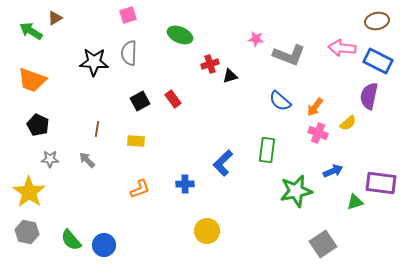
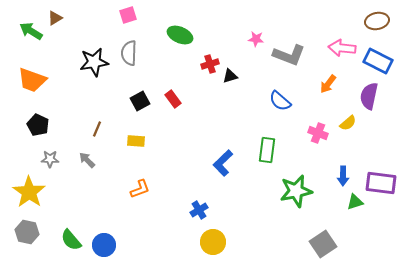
black star: rotated 12 degrees counterclockwise
orange arrow: moved 13 px right, 23 px up
brown line: rotated 14 degrees clockwise
blue arrow: moved 10 px right, 5 px down; rotated 114 degrees clockwise
blue cross: moved 14 px right, 26 px down; rotated 30 degrees counterclockwise
yellow circle: moved 6 px right, 11 px down
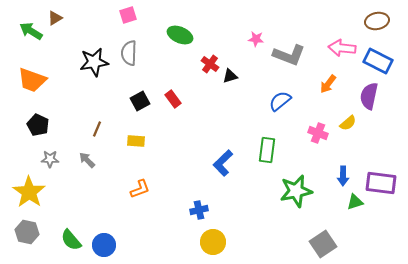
red cross: rotated 36 degrees counterclockwise
blue semicircle: rotated 100 degrees clockwise
blue cross: rotated 18 degrees clockwise
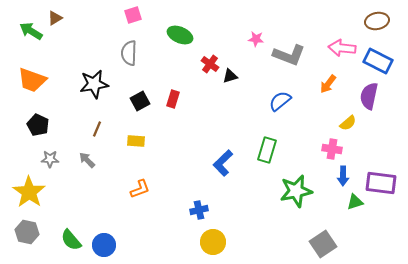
pink square: moved 5 px right
black star: moved 22 px down
red rectangle: rotated 54 degrees clockwise
pink cross: moved 14 px right, 16 px down; rotated 12 degrees counterclockwise
green rectangle: rotated 10 degrees clockwise
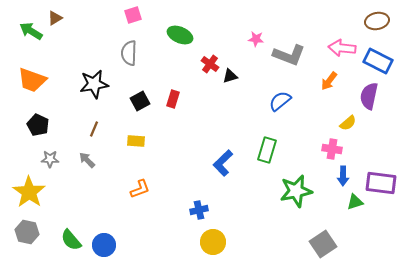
orange arrow: moved 1 px right, 3 px up
brown line: moved 3 px left
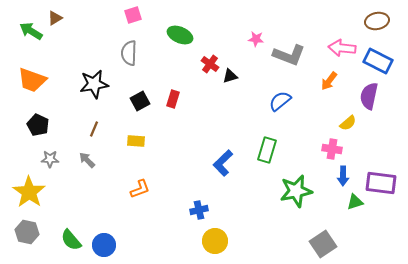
yellow circle: moved 2 px right, 1 px up
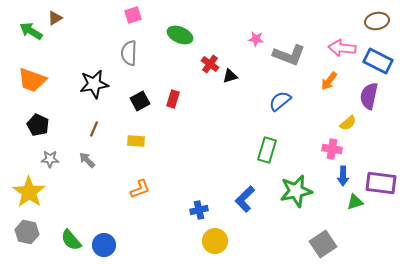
blue L-shape: moved 22 px right, 36 px down
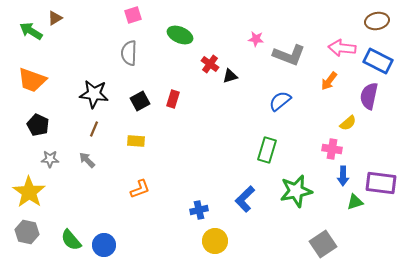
black star: moved 10 px down; rotated 16 degrees clockwise
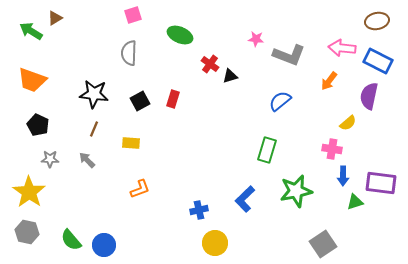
yellow rectangle: moved 5 px left, 2 px down
yellow circle: moved 2 px down
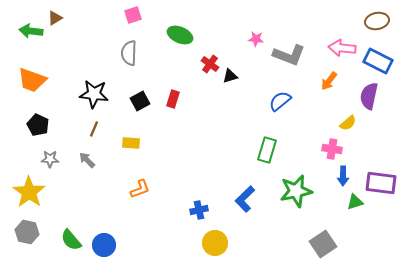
green arrow: rotated 25 degrees counterclockwise
